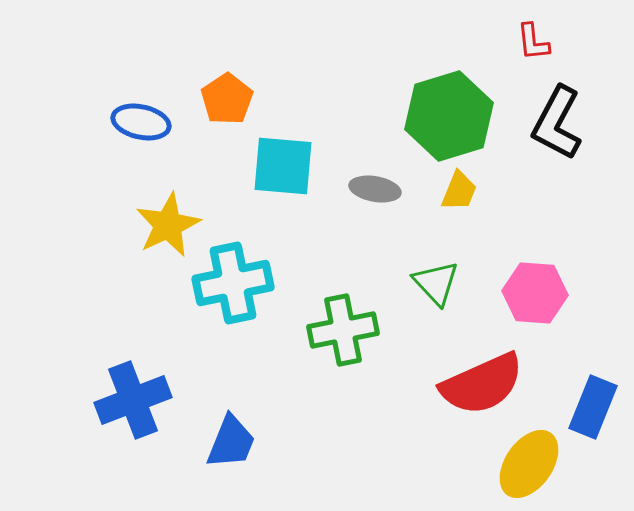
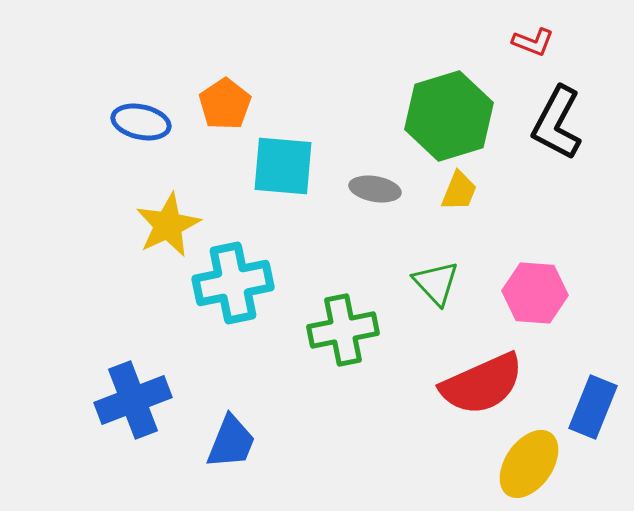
red L-shape: rotated 63 degrees counterclockwise
orange pentagon: moved 2 px left, 5 px down
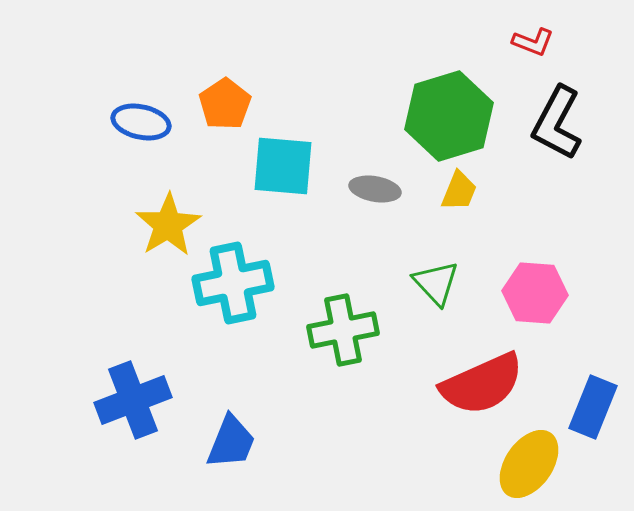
yellow star: rotated 6 degrees counterclockwise
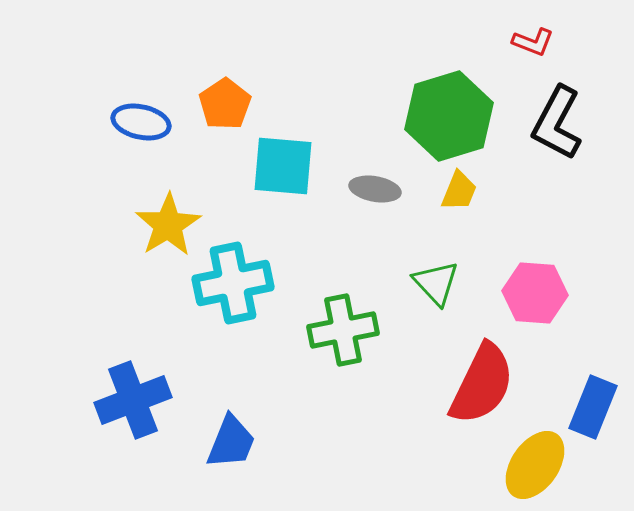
red semicircle: rotated 40 degrees counterclockwise
yellow ellipse: moved 6 px right, 1 px down
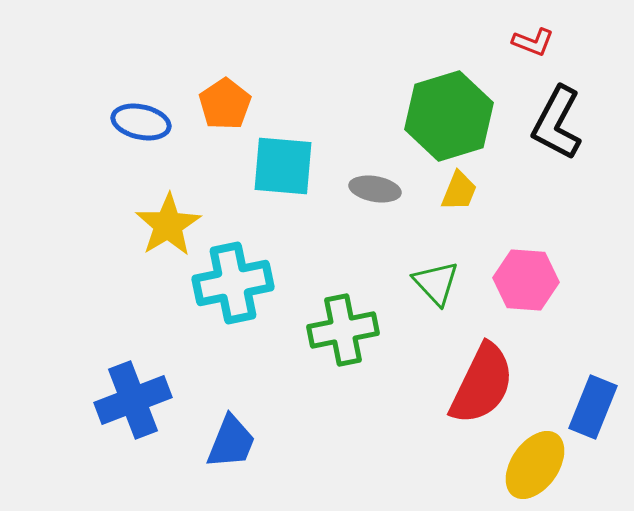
pink hexagon: moved 9 px left, 13 px up
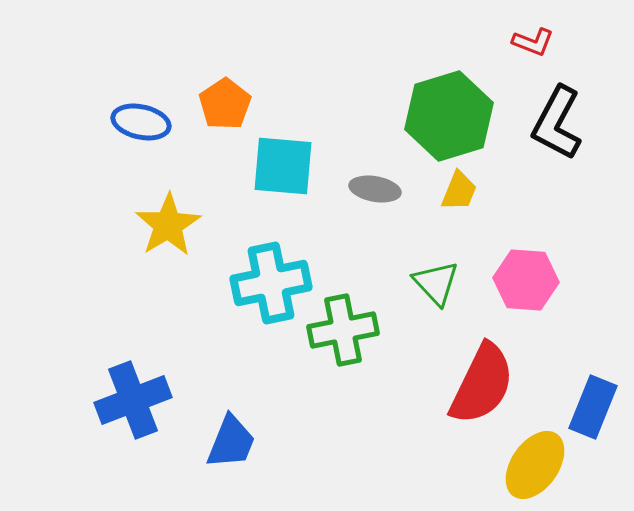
cyan cross: moved 38 px right
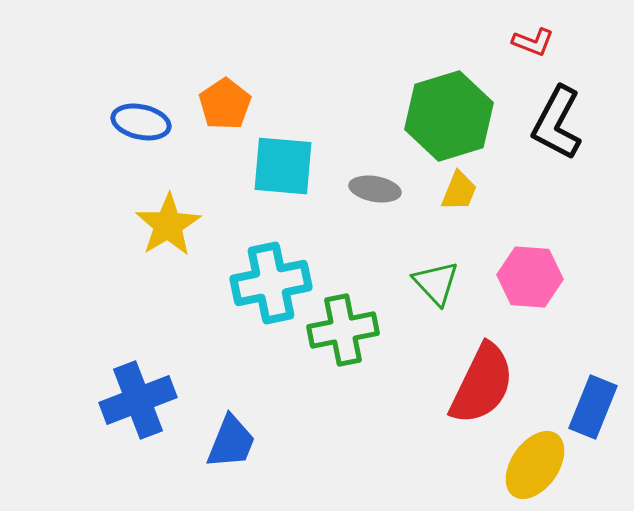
pink hexagon: moved 4 px right, 3 px up
blue cross: moved 5 px right
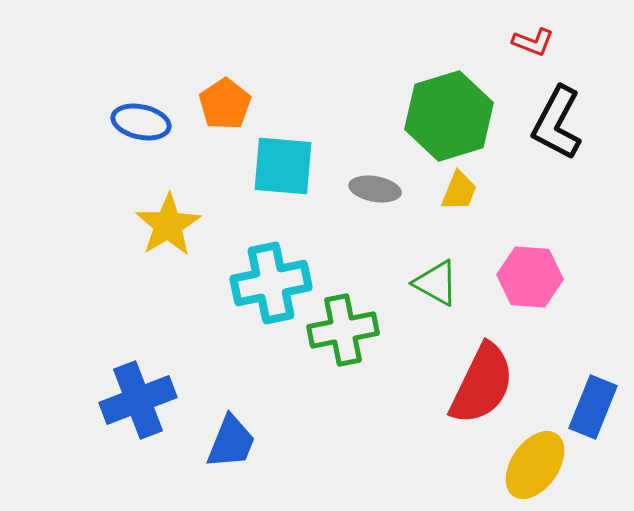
green triangle: rotated 18 degrees counterclockwise
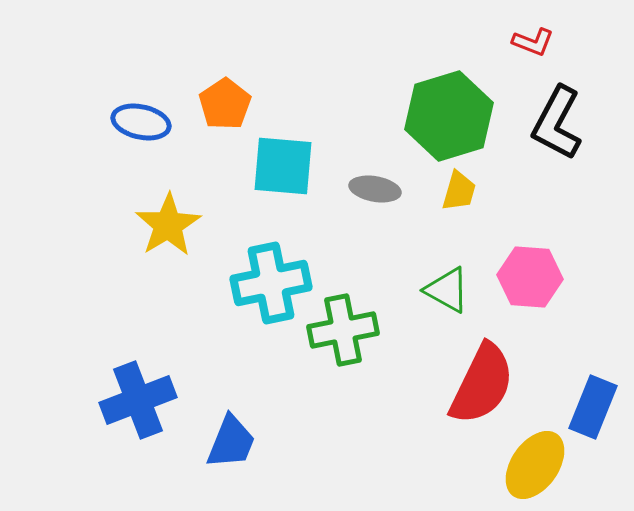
yellow trapezoid: rotated 6 degrees counterclockwise
green triangle: moved 11 px right, 7 px down
